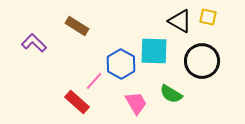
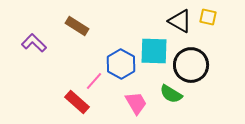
black circle: moved 11 px left, 4 px down
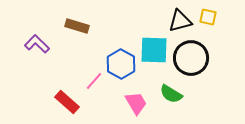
black triangle: rotated 45 degrees counterclockwise
brown rectangle: rotated 15 degrees counterclockwise
purple L-shape: moved 3 px right, 1 px down
cyan square: moved 1 px up
black circle: moved 7 px up
red rectangle: moved 10 px left
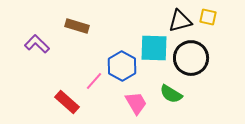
cyan square: moved 2 px up
blue hexagon: moved 1 px right, 2 px down
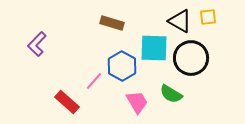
yellow square: rotated 18 degrees counterclockwise
black triangle: rotated 45 degrees clockwise
brown rectangle: moved 35 px right, 3 px up
purple L-shape: rotated 90 degrees counterclockwise
pink trapezoid: moved 1 px right, 1 px up
